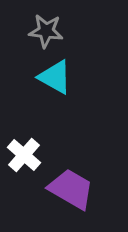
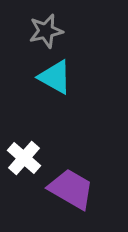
gray star: rotated 20 degrees counterclockwise
white cross: moved 3 px down
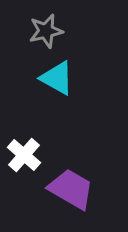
cyan triangle: moved 2 px right, 1 px down
white cross: moved 3 px up
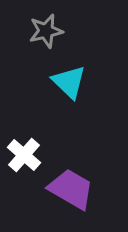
cyan triangle: moved 12 px right, 4 px down; rotated 15 degrees clockwise
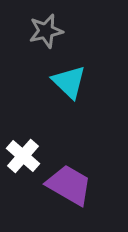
white cross: moved 1 px left, 1 px down
purple trapezoid: moved 2 px left, 4 px up
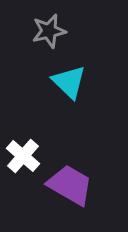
gray star: moved 3 px right
purple trapezoid: moved 1 px right
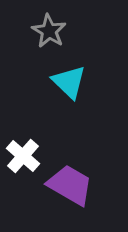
gray star: rotated 28 degrees counterclockwise
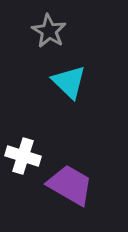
white cross: rotated 24 degrees counterclockwise
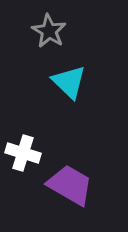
white cross: moved 3 px up
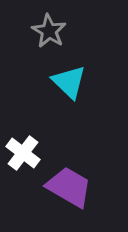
white cross: rotated 20 degrees clockwise
purple trapezoid: moved 1 px left, 2 px down
